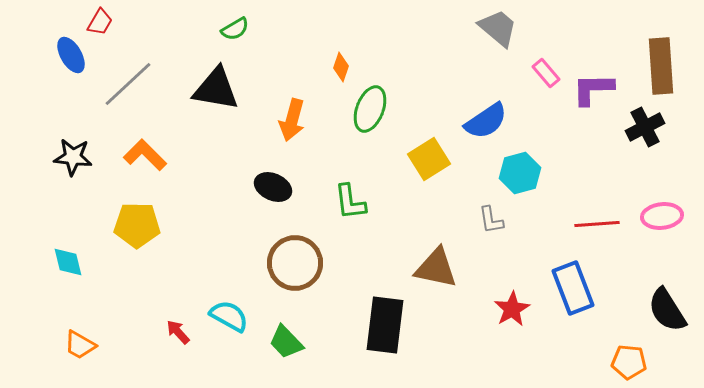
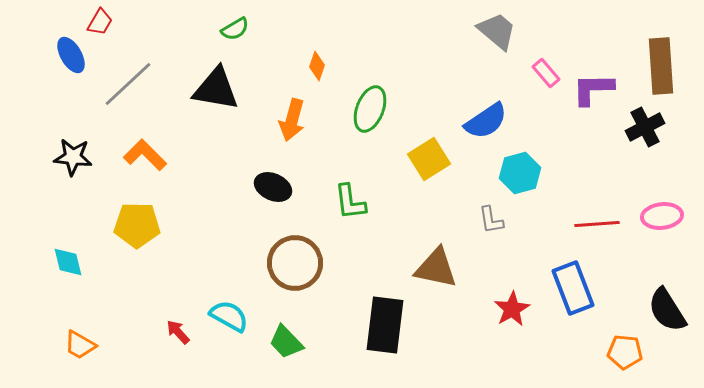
gray trapezoid: moved 1 px left, 3 px down
orange diamond: moved 24 px left, 1 px up
orange pentagon: moved 4 px left, 10 px up
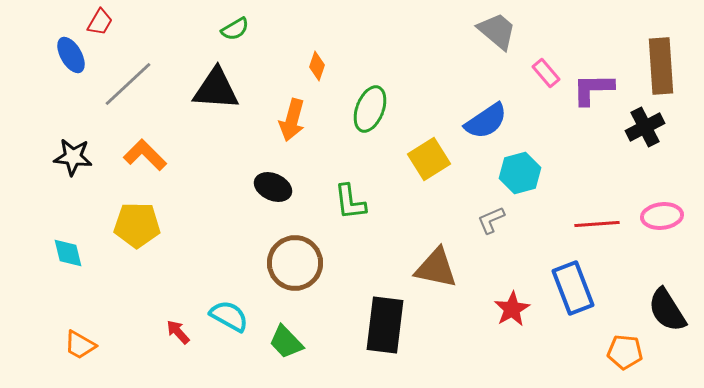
black triangle: rotated 6 degrees counterclockwise
gray L-shape: rotated 76 degrees clockwise
cyan diamond: moved 9 px up
